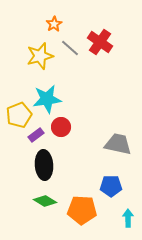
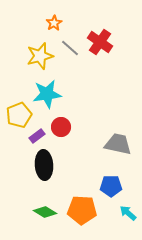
orange star: moved 1 px up
cyan star: moved 5 px up
purple rectangle: moved 1 px right, 1 px down
green diamond: moved 11 px down
cyan arrow: moved 5 px up; rotated 48 degrees counterclockwise
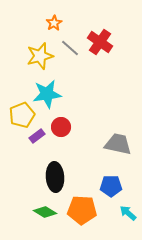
yellow pentagon: moved 3 px right
black ellipse: moved 11 px right, 12 px down
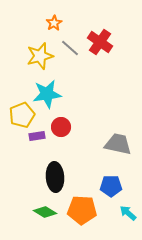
purple rectangle: rotated 28 degrees clockwise
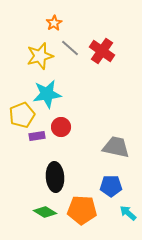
red cross: moved 2 px right, 9 px down
gray trapezoid: moved 2 px left, 3 px down
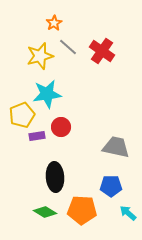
gray line: moved 2 px left, 1 px up
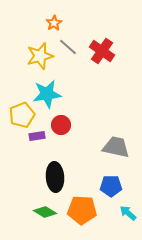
red circle: moved 2 px up
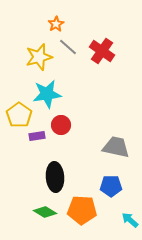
orange star: moved 2 px right, 1 px down
yellow star: moved 1 px left, 1 px down
yellow pentagon: moved 3 px left; rotated 15 degrees counterclockwise
cyan arrow: moved 2 px right, 7 px down
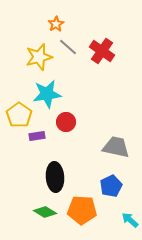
red circle: moved 5 px right, 3 px up
blue pentagon: rotated 25 degrees counterclockwise
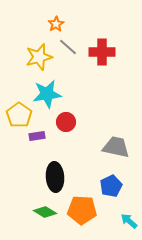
red cross: moved 1 px down; rotated 35 degrees counterclockwise
cyan arrow: moved 1 px left, 1 px down
